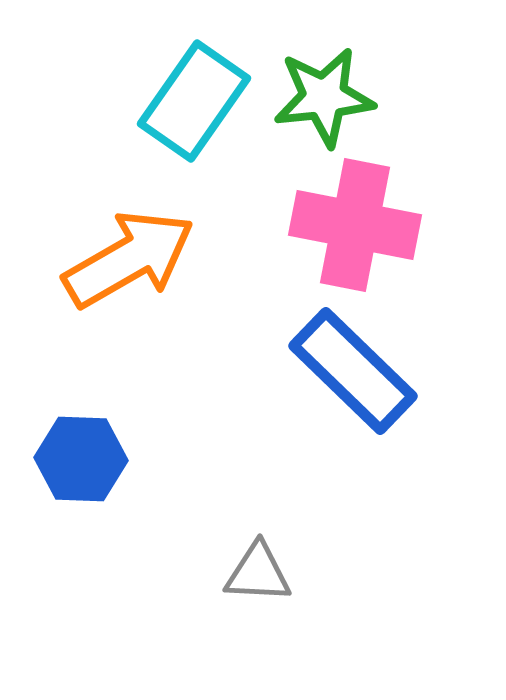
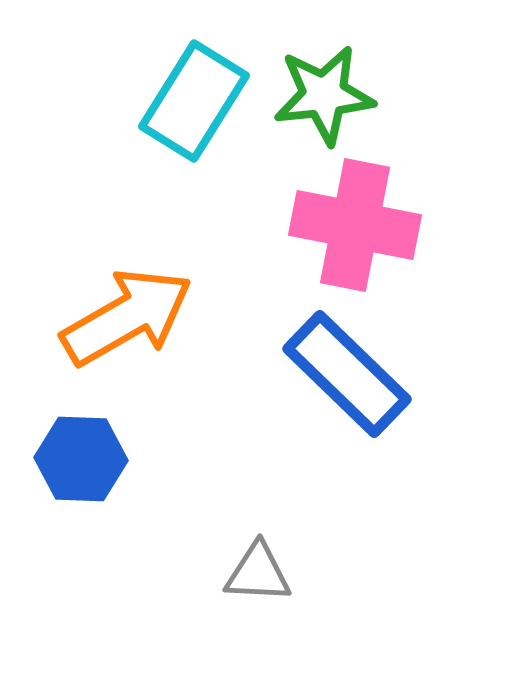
green star: moved 2 px up
cyan rectangle: rotated 3 degrees counterclockwise
orange arrow: moved 2 px left, 58 px down
blue rectangle: moved 6 px left, 3 px down
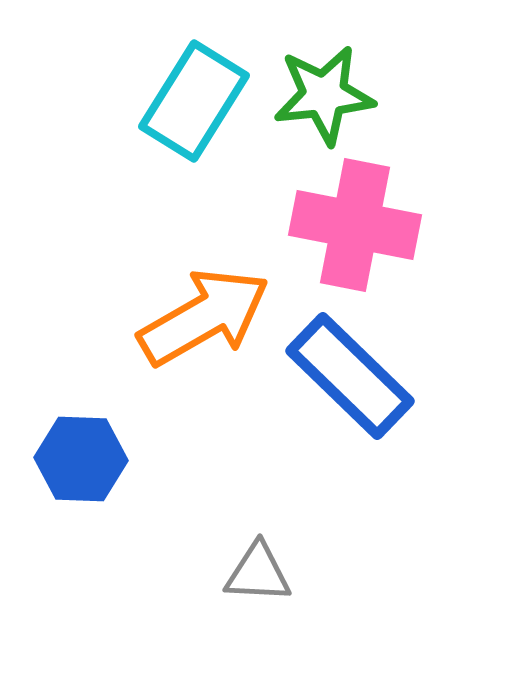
orange arrow: moved 77 px right
blue rectangle: moved 3 px right, 2 px down
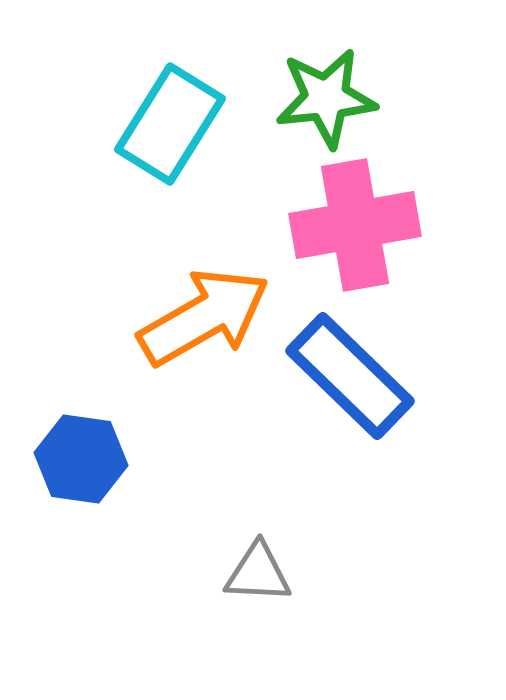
green star: moved 2 px right, 3 px down
cyan rectangle: moved 24 px left, 23 px down
pink cross: rotated 21 degrees counterclockwise
blue hexagon: rotated 6 degrees clockwise
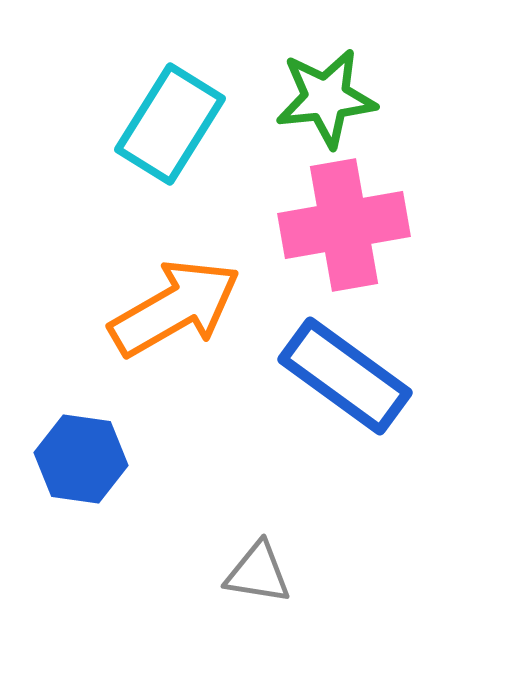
pink cross: moved 11 px left
orange arrow: moved 29 px left, 9 px up
blue rectangle: moved 5 px left; rotated 8 degrees counterclockwise
gray triangle: rotated 6 degrees clockwise
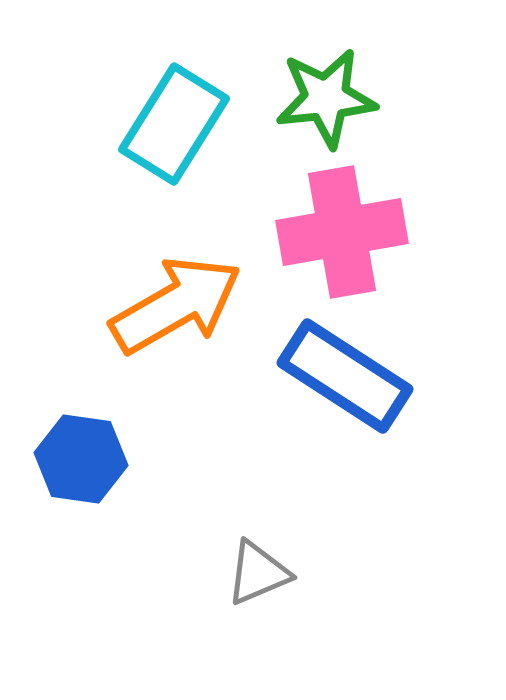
cyan rectangle: moved 4 px right
pink cross: moved 2 px left, 7 px down
orange arrow: moved 1 px right, 3 px up
blue rectangle: rotated 3 degrees counterclockwise
gray triangle: rotated 32 degrees counterclockwise
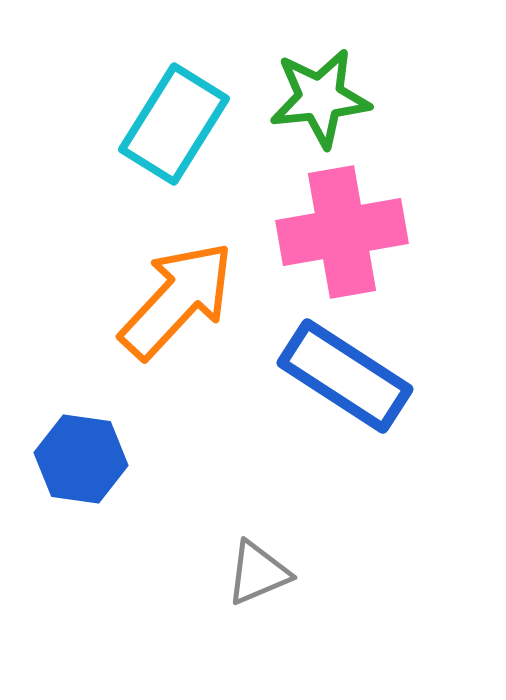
green star: moved 6 px left
orange arrow: moved 1 px right, 5 px up; rotated 17 degrees counterclockwise
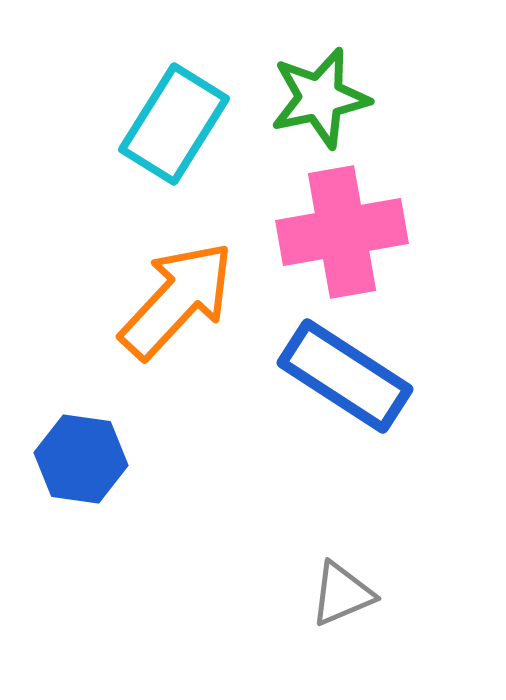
green star: rotated 6 degrees counterclockwise
gray triangle: moved 84 px right, 21 px down
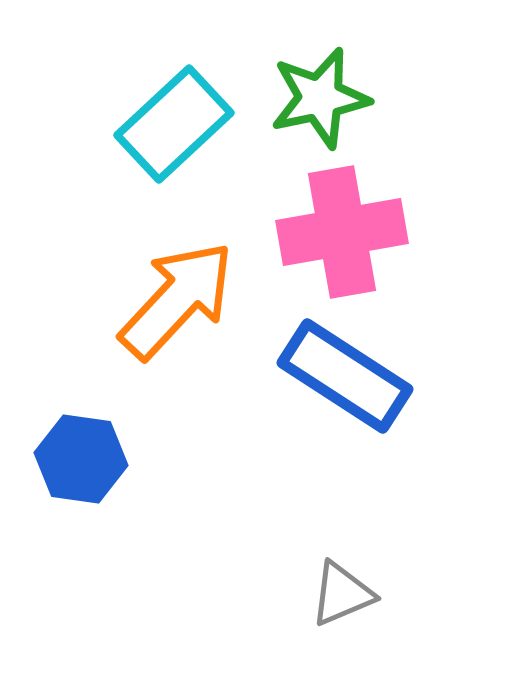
cyan rectangle: rotated 15 degrees clockwise
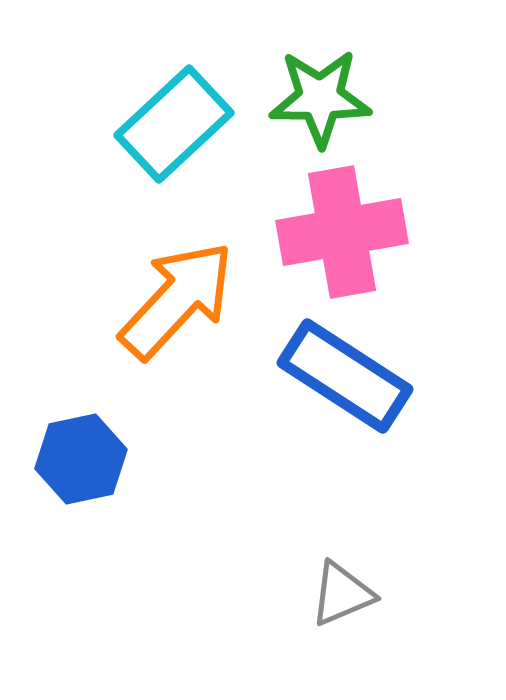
green star: rotated 12 degrees clockwise
blue hexagon: rotated 20 degrees counterclockwise
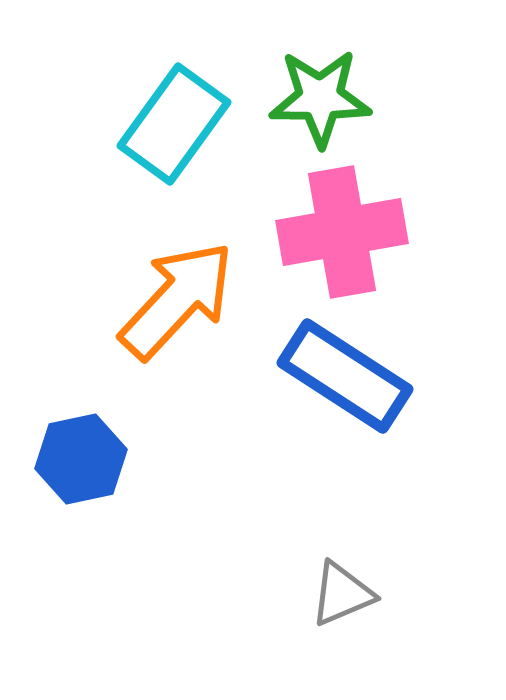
cyan rectangle: rotated 11 degrees counterclockwise
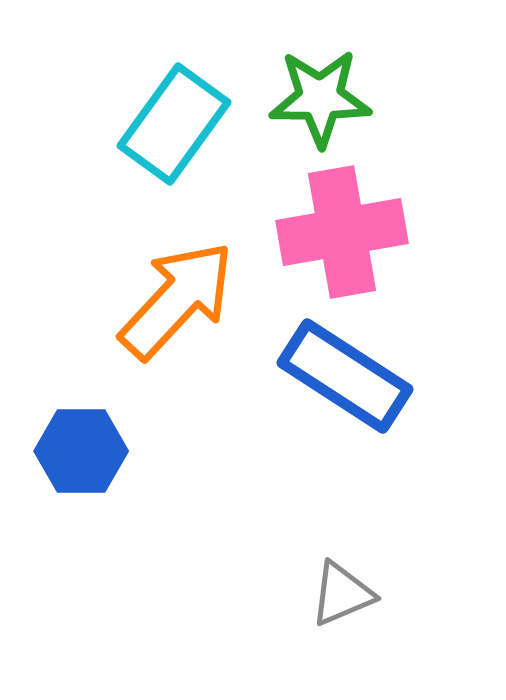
blue hexagon: moved 8 px up; rotated 12 degrees clockwise
